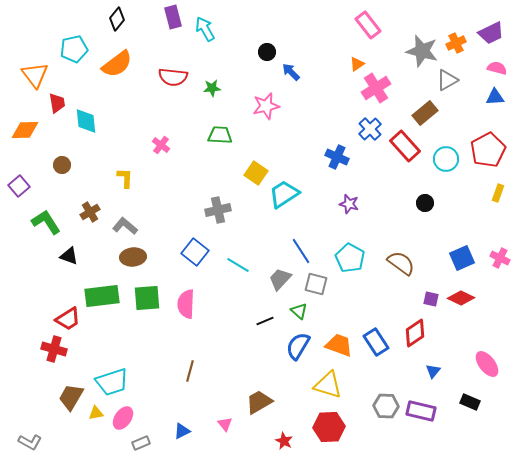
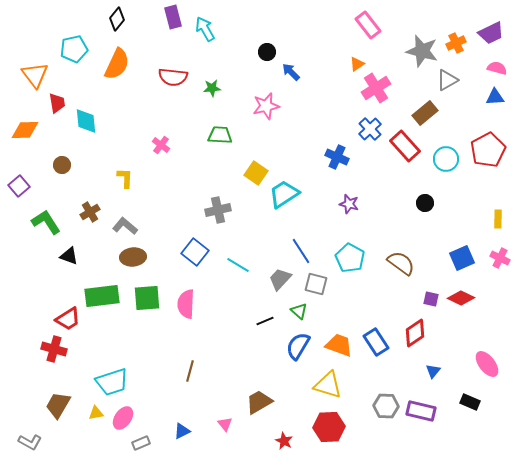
orange semicircle at (117, 64): rotated 28 degrees counterclockwise
yellow rectangle at (498, 193): moved 26 px down; rotated 18 degrees counterclockwise
brown trapezoid at (71, 397): moved 13 px left, 8 px down
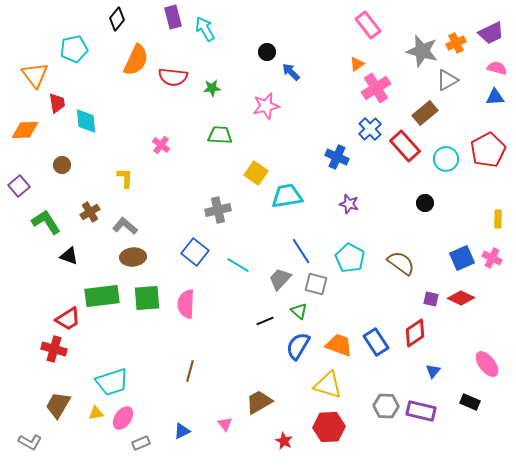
orange semicircle at (117, 64): moved 19 px right, 4 px up
cyan trapezoid at (284, 194): moved 3 px right, 2 px down; rotated 24 degrees clockwise
pink cross at (500, 258): moved 8 px left
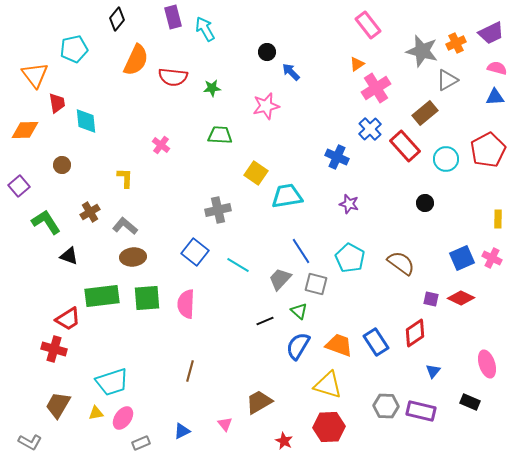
pink ellipse at (487, 364): rotated 20 degrees clockwise
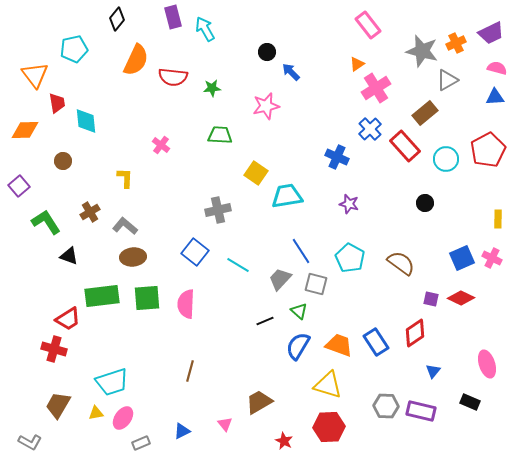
brown circle at (62, 165): moved 1 px right, 4 px up
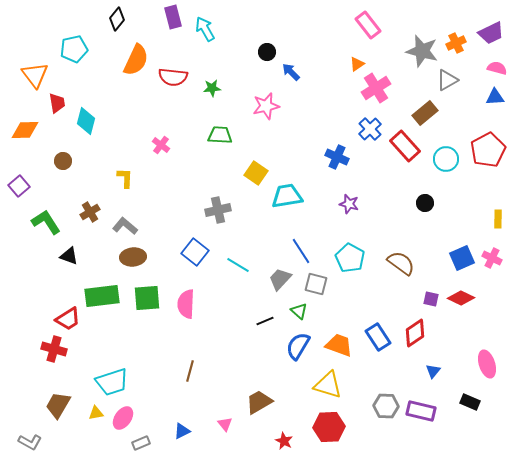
cyan diamond at (86, 121): rotated 20 degrees clockwise
blue rectangle at (376, 342): moved 2 px right, 5 px up
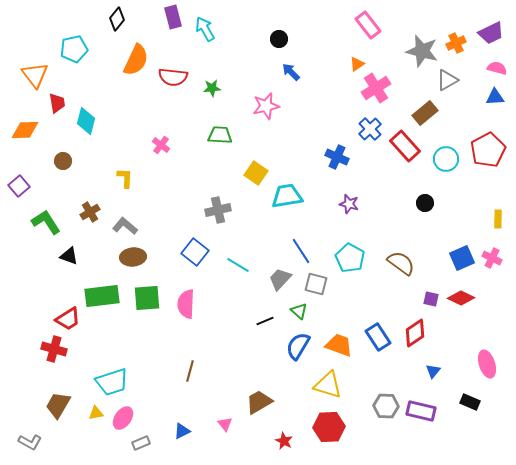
black circle at (267, 52): moved 12 px right, 13 px up
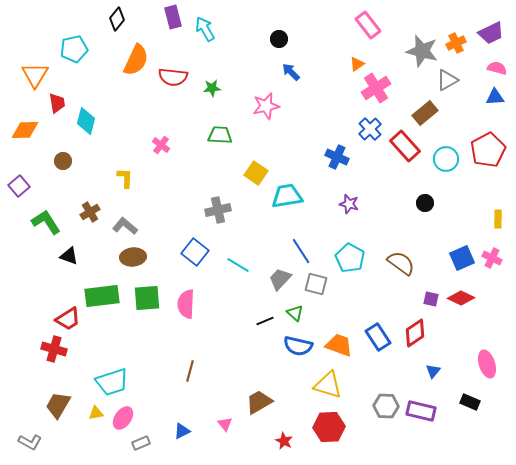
orange triangle at (35, 75): rotated 8 degrees clockwise
green triangle at (299, 311): moved 4 px left, 2 px down
blue semicircle at (298, 346): rotated 108 degrees counterclockwise
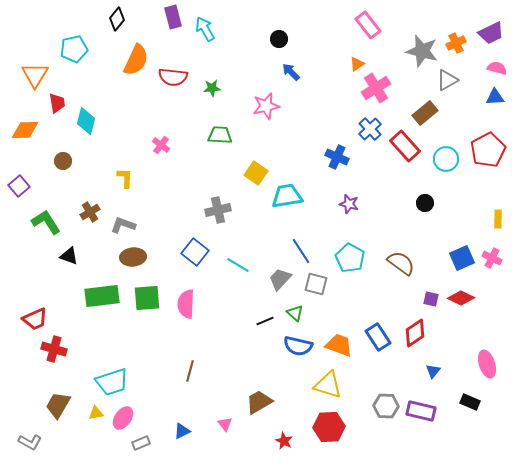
gray L-shape at (125, 226): moved 2 px left, 1 px up; rotated 20 degrees counterclockwise
red trapezoid at (68, 319): moved 33 px left; rotated 8 degrees clockwise
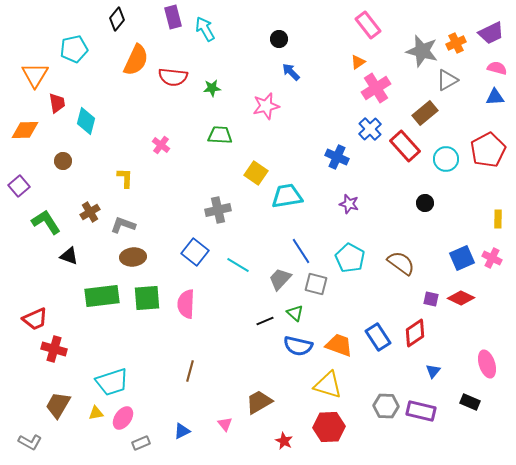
orange triangle at (357, 64): moved 1 px right, 2 px up
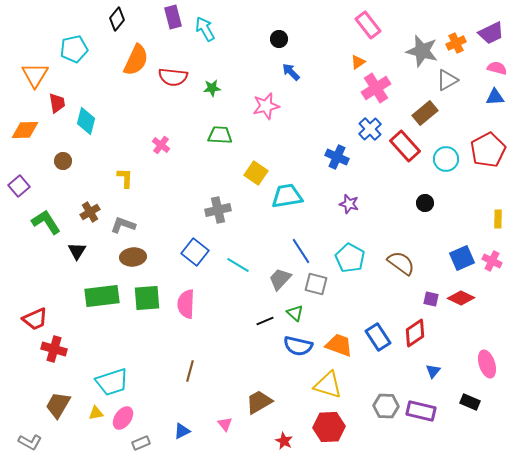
black triangle at (69, 256): moved 8 px right, 5 px up; rotated 42 degrees clockwise
pink cross at (492, 258): moved 3 px down
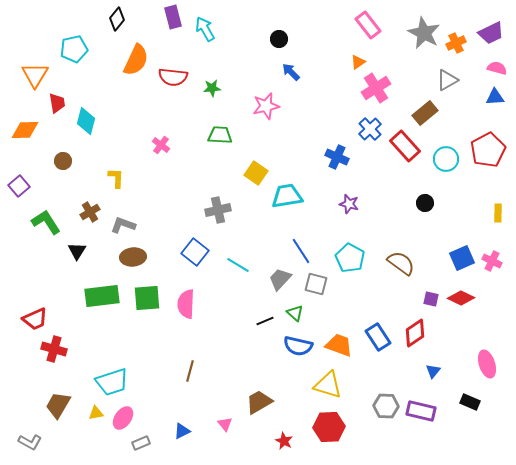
gray star at (422, 51): moved 2 px right, 18 px up; rotated 12 degrees clockwise
yellow L-shape at (125, 178): moved 9 px left
yellow rectangle at (498, 219): moved 6 px up
